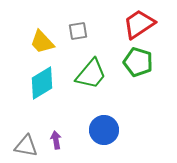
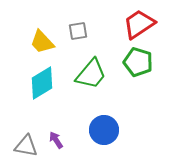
purple arrow: rotated 24 degrees counterclockwise
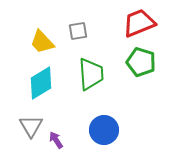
red trapezoid: moved 1 px up; rotated 12 degrees clockwise
green pentagon: moved 3 px right
green trapezoid: rotated 44 degrees counterclockwise
cyan diamond: moved 1 px left
gray triangle: moved 5 px right, 20 px up; rotated 50 degrees clockwise
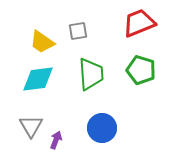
yellow trapezoid: rotated 12 degrees counterclockwise
green pentagon: moved 8 px down
cyan diamond: moved 3 px left, 4 px up; rotated 24 degrees clockwise
blue circle: moved 2 px left, 2 px up
purple arrow: rotated 54 degrees clockwise
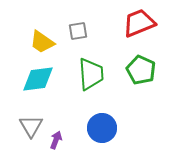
green pentagon: rotated 8 degrees clockwise
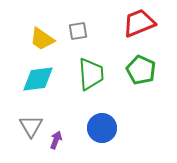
yellow trapezoid: moved 3 px up
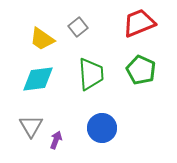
gray square: moved 4 px up; rotated 30 degrees counterclockwise
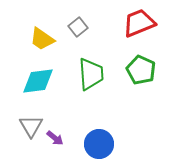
cyan diamond: moved 2 px down
blue circle: moved 3 px left, 16 px down
purple arrow: moved 1 px left, 2 px up; rotated 108 degrees clockwise
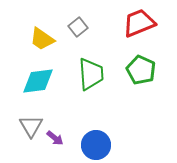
blue circle: moved 3 px left, 1 px down
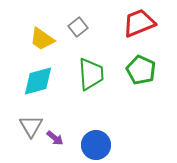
cyan diamond: rotated 8 degrees counterclockwise
